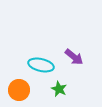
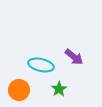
green star: rotated 14 degrees clockwise
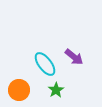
cyan ellipse: moved 4 px right, 1 px up; rotated 40 degrees clockwise
green star: moved 3 px left, 1 px down
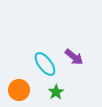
green star: moved 2 px down
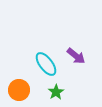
purple arrow: moved 2 px right, 1 px up
cyan ellipse: moved 1 px right
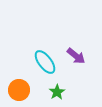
cyan ellipse: moved 1 px left, 2 px up
green star: moved 1 px right
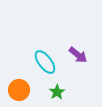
purple arrow: moved 2 px right, 1 px up
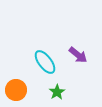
orange circle: moved 3 px left
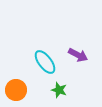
purple arrow: rotated 12 degrees counterclockwise
green star: moved 2 px right, 2 px up; rotated 21 degrees counterclockwise
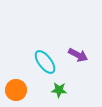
green star: rotated 14 degrees counterclockwise
